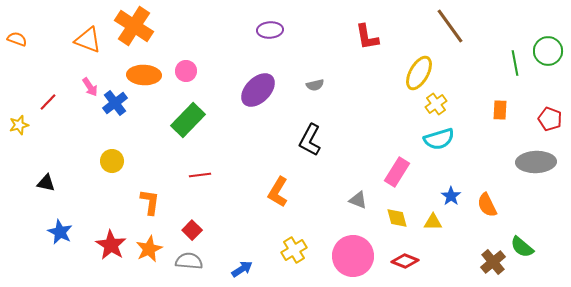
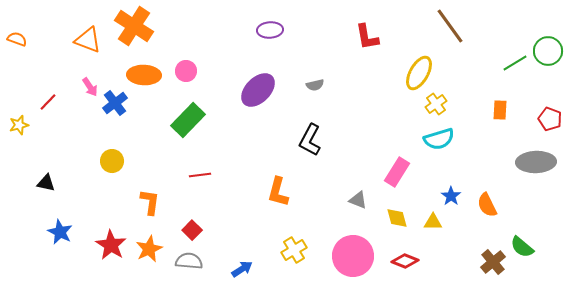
green line at (515, 63): rotated 70 degrees clockwise
orange L-shape at (278, 192): rotated 16 degrees counterclockwise
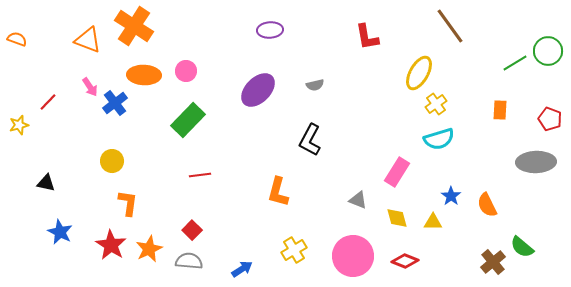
orange L-shape at (150, 202): moved 22 px left, 1 px down
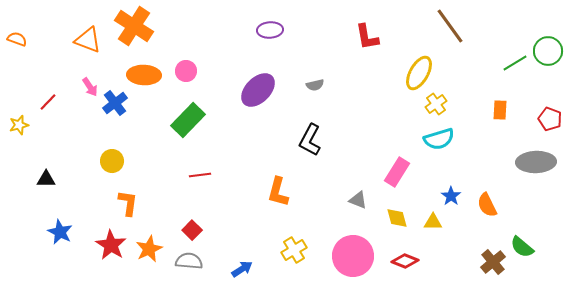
black triangle at (46, 183): moved 4 px up; rotated 12 degrees counterclockwise
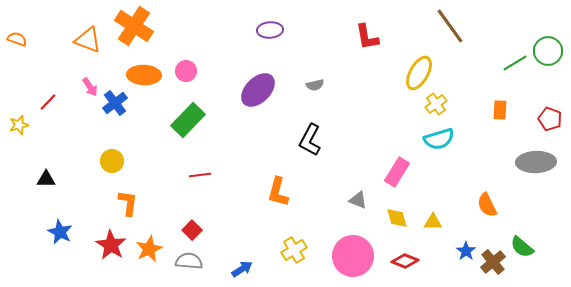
blue star at (451, 196): moved 15 px right, 55 px down
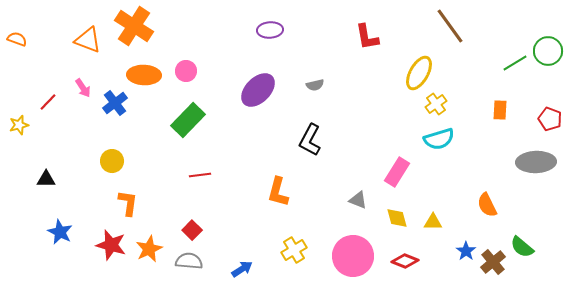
pink arrow at (90, 87): moved 7 px left, 1 px down
red star at (111, 245): rotated 16 degrees counterclockwise
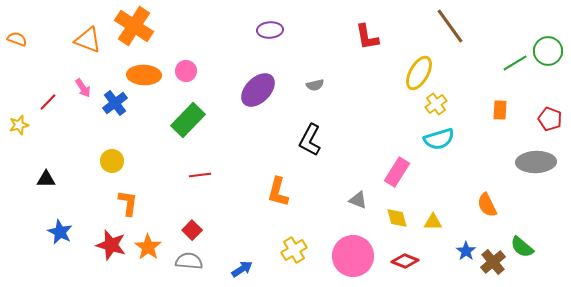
orange star at (149, 249): moved 1 px left, 2 px up; rotated 12 degrees counterclockwise
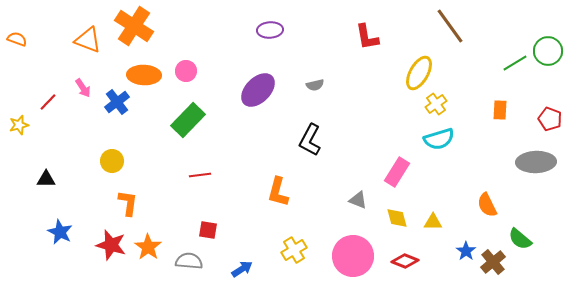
blue cross at (115, 103): moved 2 px right, 1 px up
red square at (192, 230): moved 16 px right; rotated 36 degrees counterclockwise
green semicircle at (522, 247): moved 2 px left, 8 px up
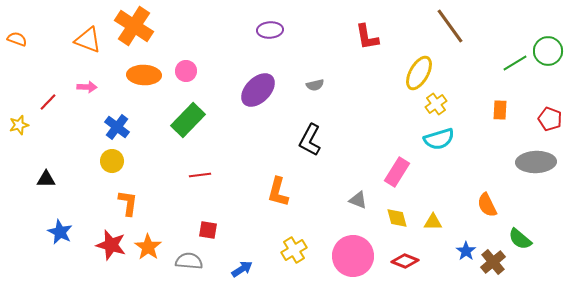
pink arrow at (83, 88): moved 4 px right, 1 px up; rotated 54 degrees counterclockwise
blue cross at (117, 102): moved 25 px down; rotated 15 degrees counterclockwise
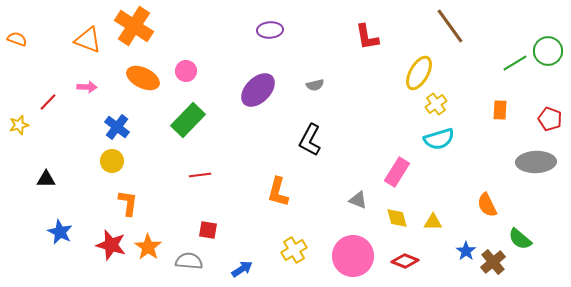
orange ellipse at (144, 75): moved 1 px left, 3 px down; rotated 24 degrees clockwise
